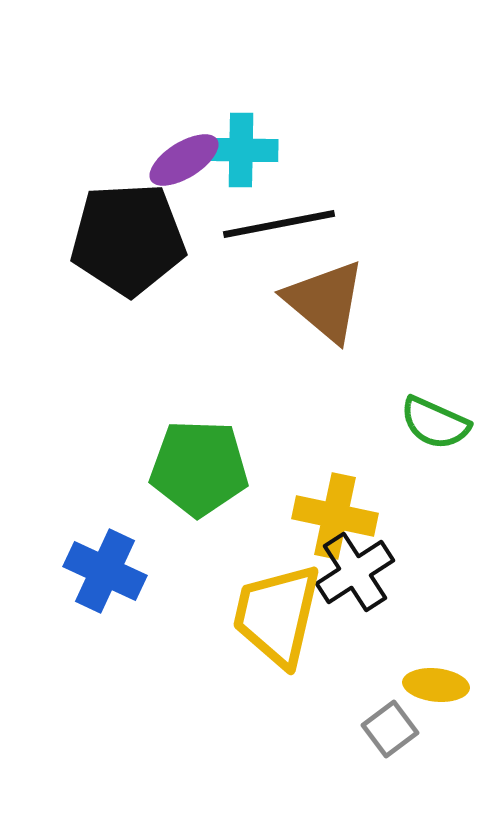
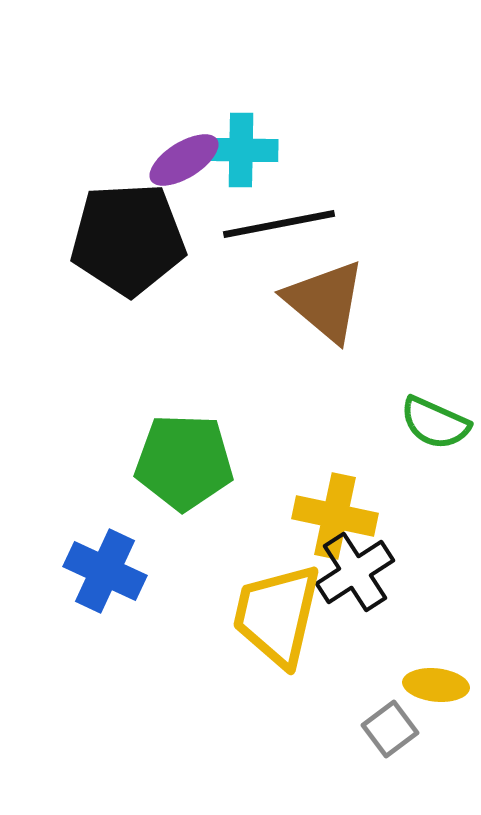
green pentagon: moved 15 px left, 6 px up
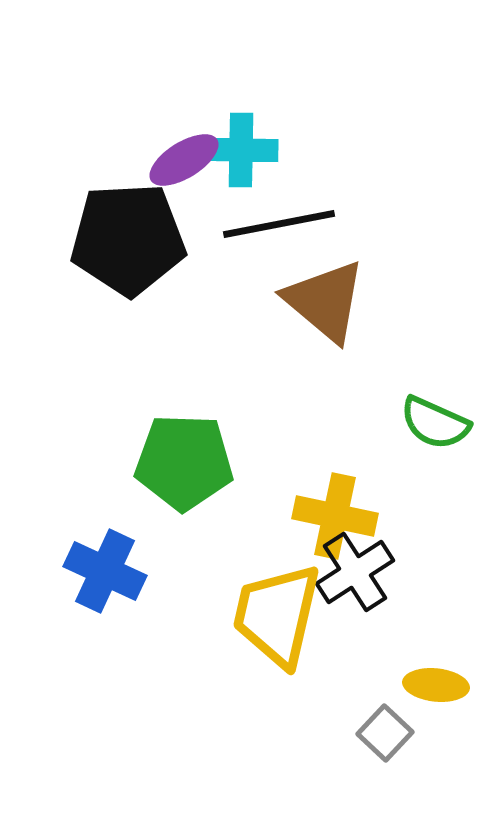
gray square: moved 5 px left, 4 px down; rotated 10 degrees counterclockwise
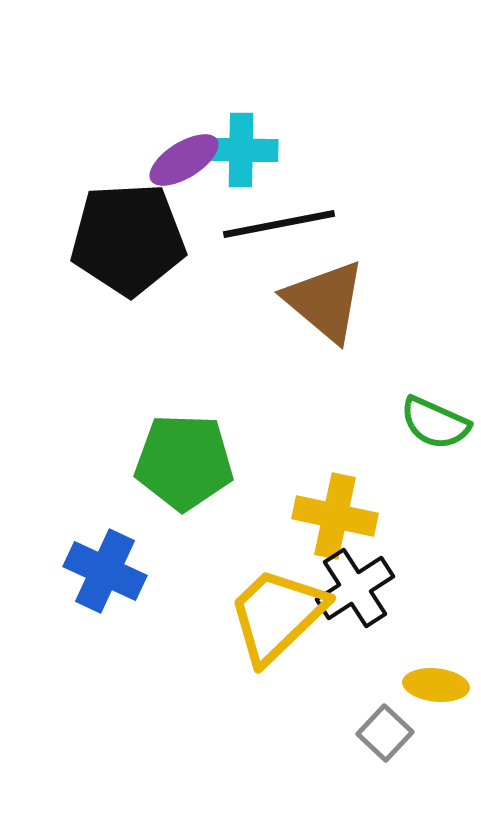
black cross: moved 16 px down
yellow trapezoid: rotated 33 degrees clockwise
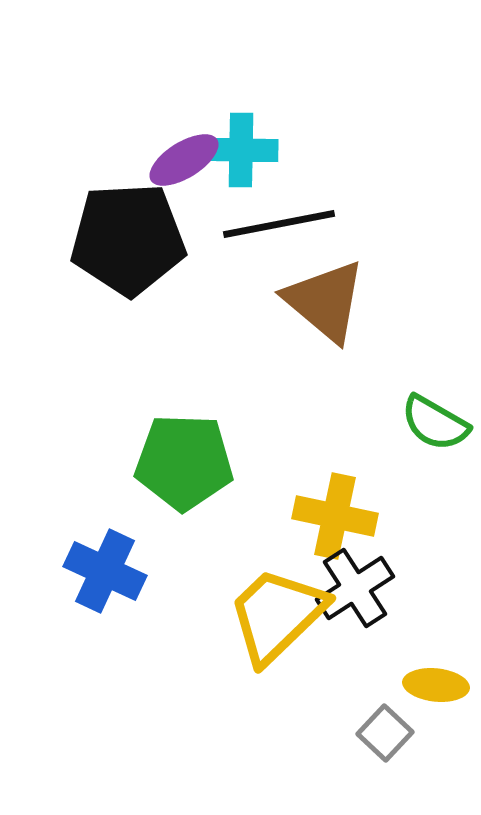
green semicircle: rotated 6 degrees clockwise
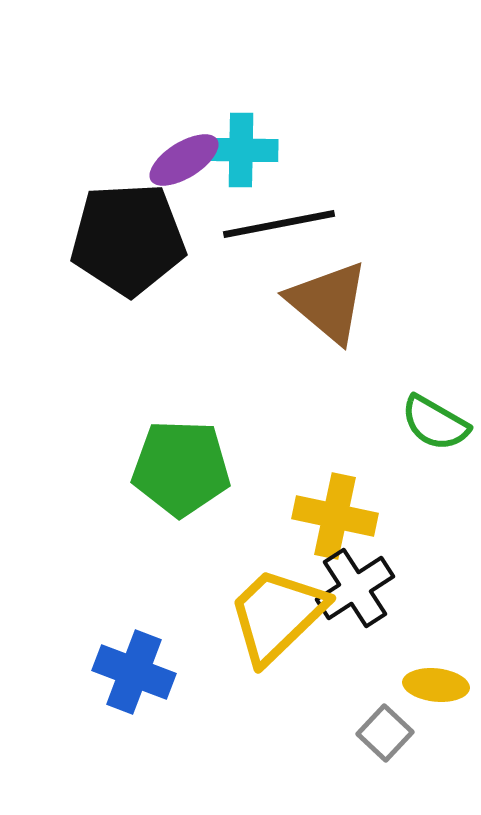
brown triangle: moved 3 px right, 1 px down
green pentagon: moved 3 px left, 6 px down
blue cross: moved 29 px right, 101 px down; rotated 4 degrees counterclockwise
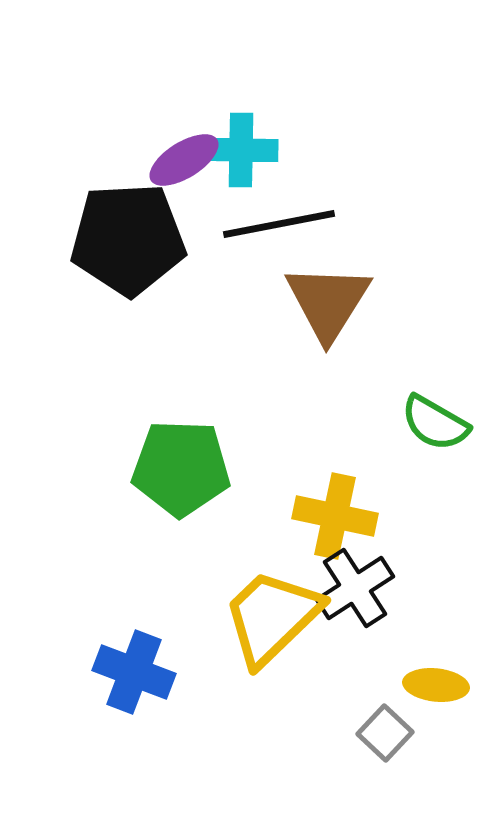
brown triangle: rotated 22 degrees clockwise
yellow trapezoid: moved 5 px left, 2 px down
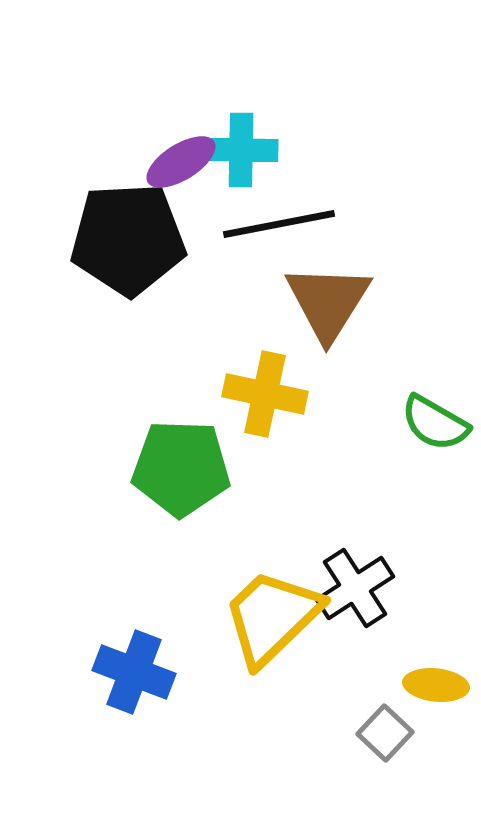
purple ellipse: moved 3 px left, 2 px down
yellow cross: moved 70 px left, 122 px up
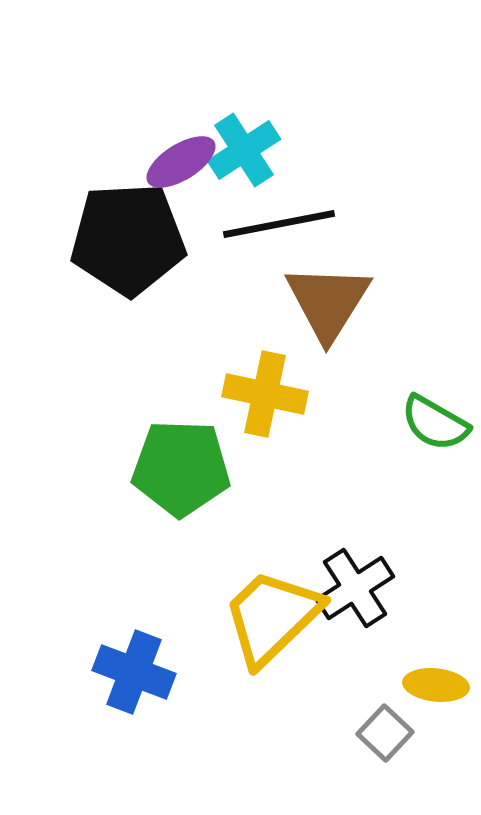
cyan cross: moved 3 px right; rotated 34 degrees counterclockwise
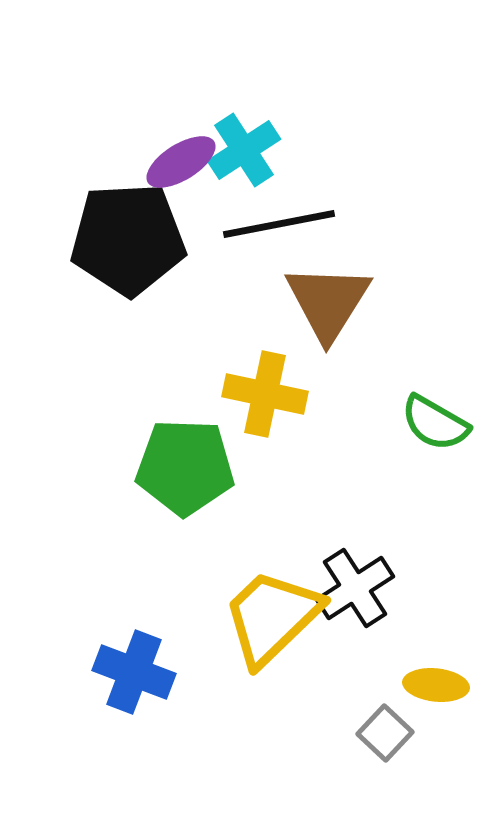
green pentagon: moved 4 px right, 1 px up
